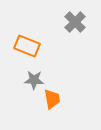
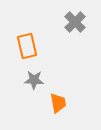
orange rectangle: rotated 55 degrees clockwise
orange trapezoid: moved 6 px right, 4 px down
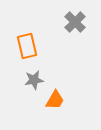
gray star: rotated 12 degrees counterclockwise
orange trapezoid: moved 3 px left, 3 px up; rotated 40 degrees clockwise
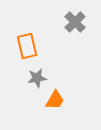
gray star: moved 3 px right, 2 px up
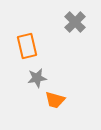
orange trapezoid: rotated 75 degrees clockwise
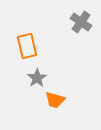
gray cross: moved 6 px right; rotated 10 degrees counterclockwise
gray star: rotated 24 degrees counterclockwise
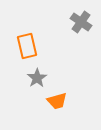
orange trapezoid: moved 2 px right, 1 px down; rotated 30 degrees counterclockwise
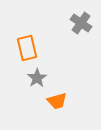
gray cross: moved 1 px down
orange rectangle: moved 2 px down
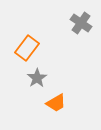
orange rectangle: rotated 50 degrees clockwise
orange trapezoid: moved 1 px left, 2 px down; rotated 15 degrees counterclockwise
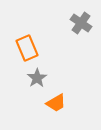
orange rectangle: rotated 60 degrees counterclockwise
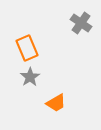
gray star: moved 7 px left, 1 px up
